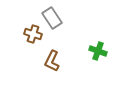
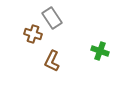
green cross: moved 2 px right
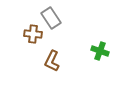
gray rectangle: moved 1 px left
brown cross: rotated 12 degrees counterclockwise
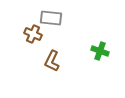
gray rectangle: rotated 50 degrees counterclockwise
brown cross: rotated 18 degrees clockwise
